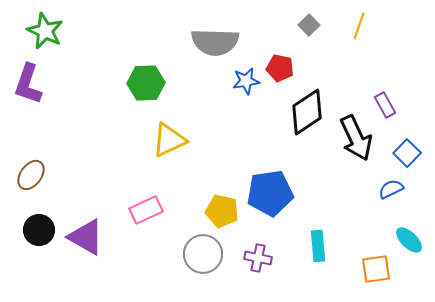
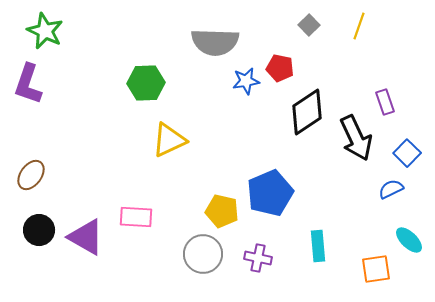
purple rectangle: moved 3 px up; rotated 10 degrees clockwise
blue pentagon: rotated 15 degrees counterclockwise
pink rectangle: moved 10 px left, 7 px down; rotated 28 degrees clockwise
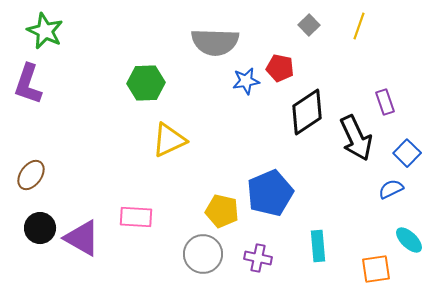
black circle: moved 1 px right, 2 px up
purple triangle: moved 4 px left, 1 px down
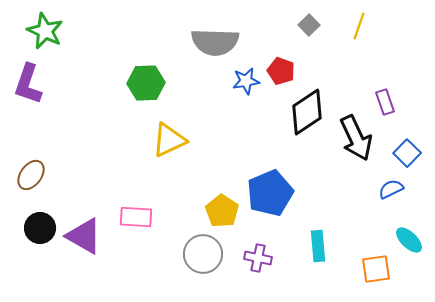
red pentagon: moved 1 px right, 3 px down; rotated 8 degrees clockwise
yellow pentagon: rotated 20 degrees clockwise
purple triangle: moved 2 px right, 2 px up
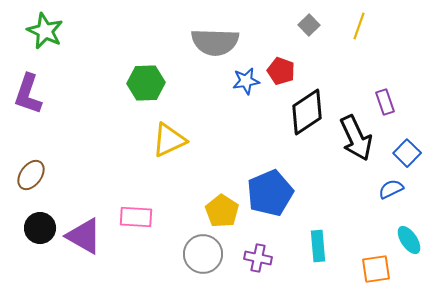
purple L-shape: moved 10 px down
cyan ellipse: rotated 12 degrees clockwise
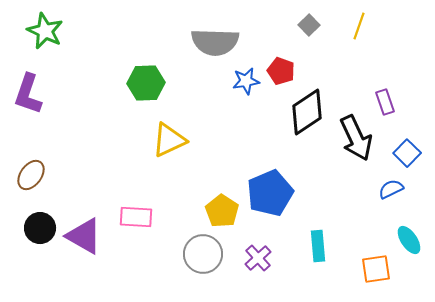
purple cross: rotated 36 degrees clockwise
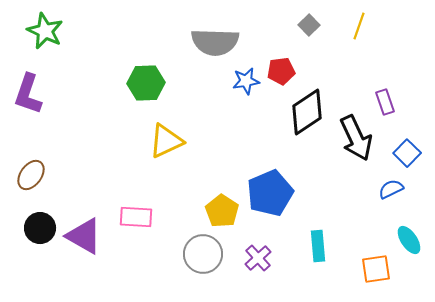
red pentagon: rotated 28 degrees counterclockwise
yellow triangle: moved 3 px left, 1 px down
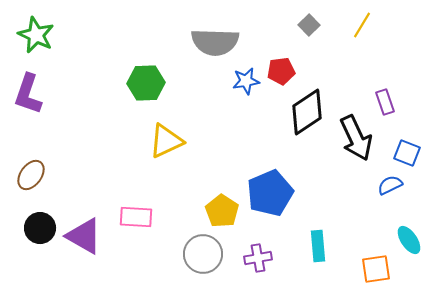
yellow line: moved 3 px right, 1 px up; rotated 12 degrees clockwise
green star: moved 9 px left, 4 px down
blue square: rotated 24 degrees counterclockwise
blue semicircle: moved 1 px left, 4 px up
purple cross: rotated 32 degrees clockwise
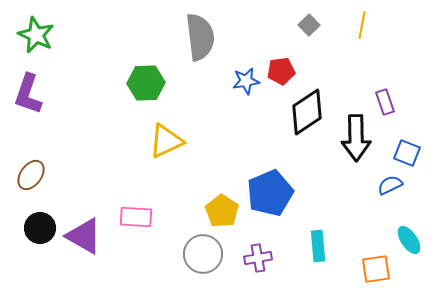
yellow line: rotated 20 degrees counterclockwise
gray semicircle: moved 15 px left, 5 px up; rotated 99 degrees counterclockwise
black arrow: rotated 24 degrees clockwise
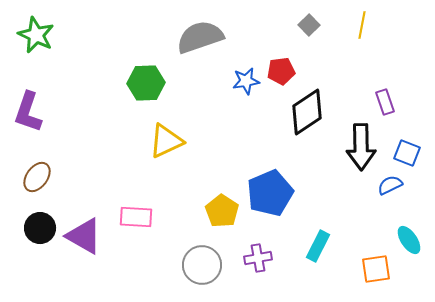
gray semicircle: rotated 102 degrees counterclockwise
purple L-shape: moved 18 px down
black arrow: moved 5 px right, 9 px down
brown ellipse: moved 6 px right, 2 px down
cyan rectangle: rotated 32 degrees clockwise
gray circle: moved 1 px left, 11 px down
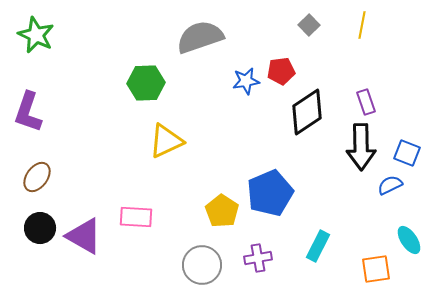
purple rectangle: moved 19 px left
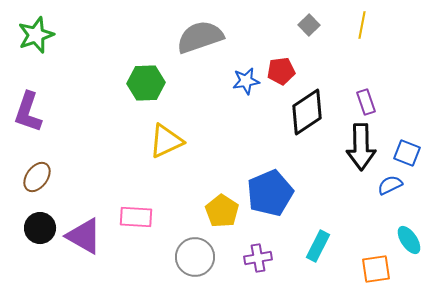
green star: rotated 27 degrees clockwise
gray circle: moved 7 px left, 8 px up
